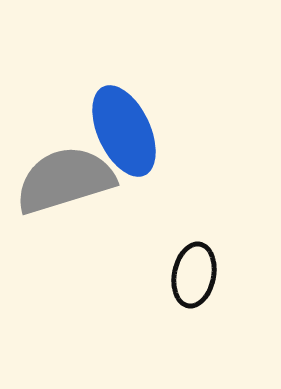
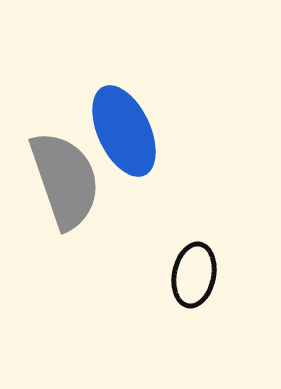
gray semicircle: rotated 88 degrees clockwise
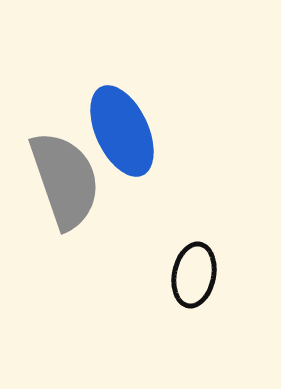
blue ellipse: moved 2 px left
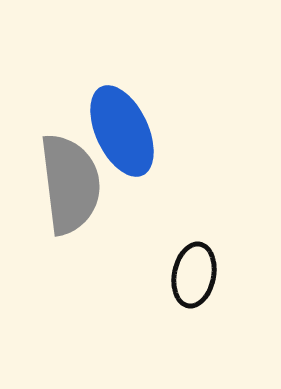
gray semicircle: moved 5 px right, 4 px down; rotated 12 degrees clockwise
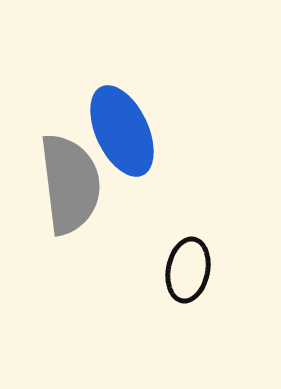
black ellipse: moved 6 px left, 5 px up
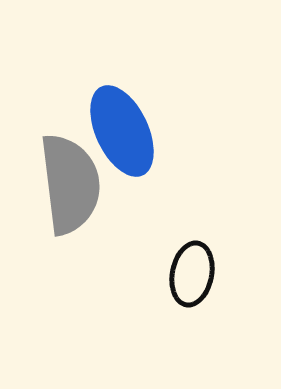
black ellipse: moved 4 px right, 4 px down
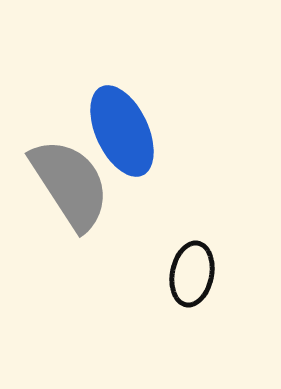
gray semicircle: rotated 26 degrees counterclockwise
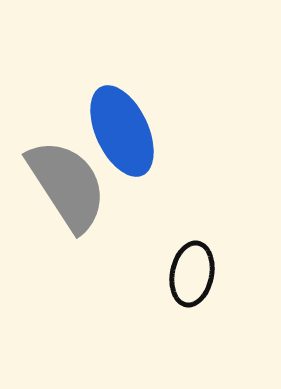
gray semicircle: moved 3 px left, 1 px down
